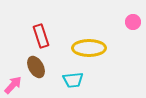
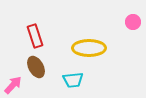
red rectangle: moved 6 px left
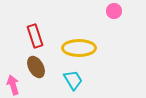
pink circle: moved 19 px left, 11 px up
yellow ellipse: moved 10 px left
cyan trapezoid: rotated 115 degrees counterclockwise
pink arrow: rotated 60 degrees counterclockwise
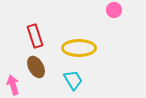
pink circle: moved 1 px up
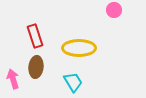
brown ellipse: rotated 35 degrees clockwise
cyan trapezoid: moved 2 px down
pink arrow: moved 6 px up
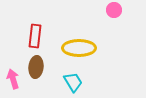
red rectangle: rotated 25 degrees clockwise
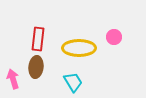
pink circle: moved 27 px down
red rectangle: moved 3 px right, 3 px down
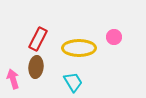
red rectangle: rotated 20 degrees clockwise
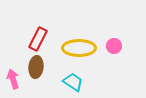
pink circle: moved 9 px down
cyan trapezoid: rotated 25 degrees counterclockwise
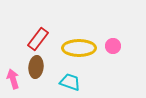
red rectangle: rotated 10 degrees clockwise
pink circle: moved 1 px left
cyan trapezoid: moved 3 px left; rotated 15 degrees counterclockwise
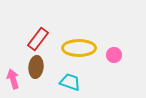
pink circle: moved 1 px right, 9 px down
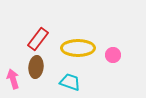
yellow ellipse: moved 1 px left
pink circle: moved 1 px left
